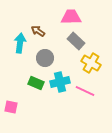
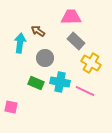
cyan cross: rotated 24 degrees clockwise
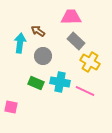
gray circle: moved 2 px left, 2 px up
yellow cross: moved 1 px left, 1 px up
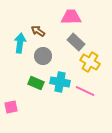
gray rectangle: moved 1 px down
pink square: rotated 24 degrees counterclockwise
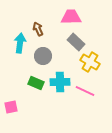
brown arrow: moved 2 px up; rotated 32 degrees clockwise
cyan cross: rotated 12 degrees counterclockwise
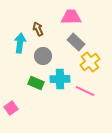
yellow cross: rotated 24 degrees clockwise
cyan cross: moved 3 px up
pink square: moved 1 px down; rotated 24 degrees counterclockwise
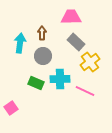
brown arrow: moved 4 px right, 4 px down; rotated 24 degrees clockwise
